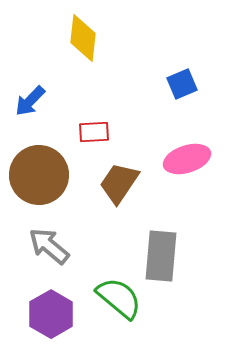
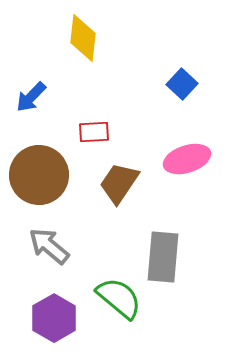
blue square: rotated 24 degrees counterclockwise
blue arrow: moved 1 px right, 4 px up
gray rectangle: moved 2 px right, 1 px down
purple hexagon: moved 3 px right, 4 px down
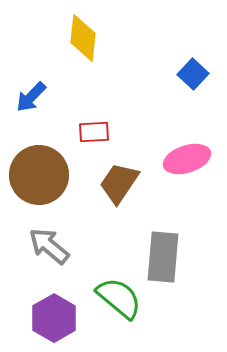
blue square: moved 11 px right, 10 px up
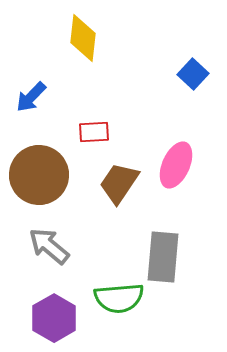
pink ellipse: moved 11 px left, 6 px down; rotated 48 degrees counterclockwise
green semicircle: rotated 135 degrees clockwise
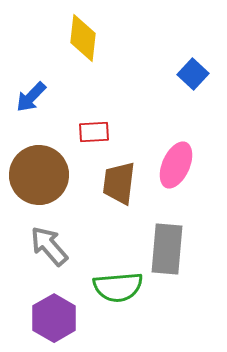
brown trapezoid: rotated 27 degrees counterclockwise
gray arrow: rotated 9 degrees clockwise
gray rectangle: moved 4 px right, 8 px up
green semicircle: moved 1 px left, 11 px up
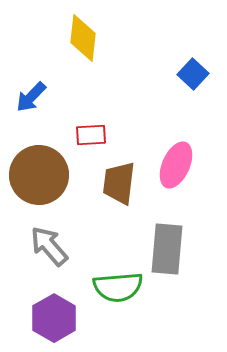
red rectangle: moved 3 px left, 3 px down
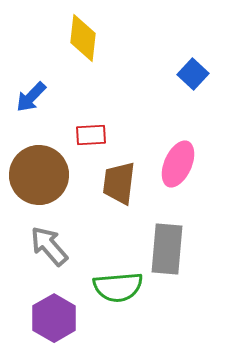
pink ellipse: moved 2 px right, 1 px up
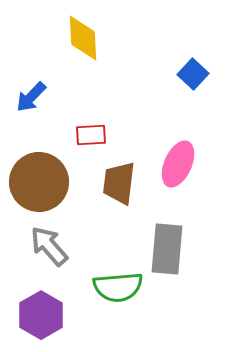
yellow diamond: rotated 9 degrees counterclockwise
brown circle: moved 7 px down
purple hexagon: moved 13 px left, 3 px up
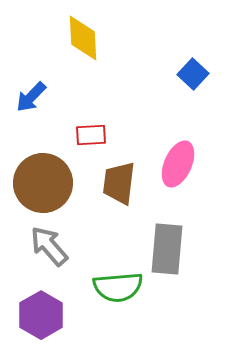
brown circle: moved 4 px right, 1 px down
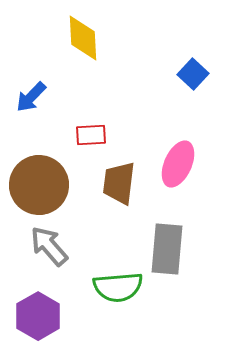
brown circle: moved 4 px left, 2 px down
purple hexagon: moved 3 px left, 1 px down
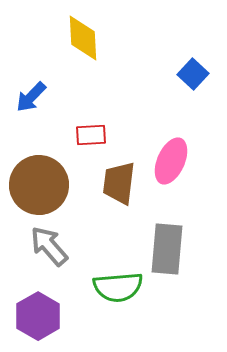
pink ellipse: moved 7 px left, 3 px up
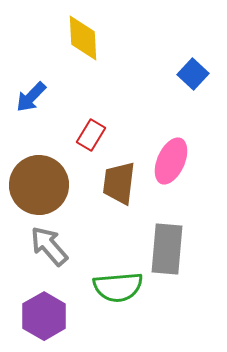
red rectangle: rotated 56 degrees counterclockwise
purple hexagon: moved 6 px right
